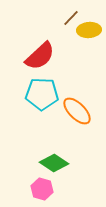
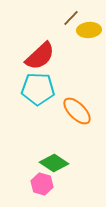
cyan pentagon: moved 4 px left, 5 px up
pink hexagon: moved 5 px up
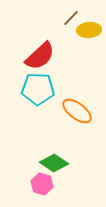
orange ellipse: rotated 8 degrees counterclockwise
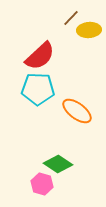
green diamond: moved 4 px right, 1 px down
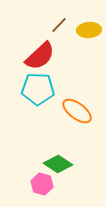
brown line: moved 12 px left, 7 px down
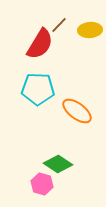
yellow ellipse: moved 1 px right
red semicircle: moved 12 px up; rotated 16 degrees counterclockwise
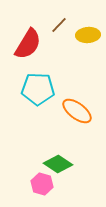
yellow ellipse: moved 2 px left, 5 px down
red semicircle: moved 12 px left
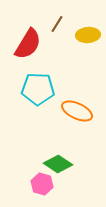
brown line: moved 2 px left, 1 px up; rotated 12 degrees counterclockwise
orange ellipse: rotated 12 degrees counterclockwise
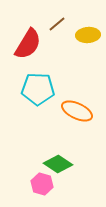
brown line: rotated 18 degrees clockwise
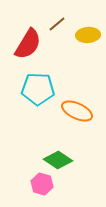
green diamond: moved 4 px up
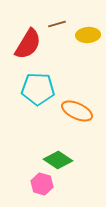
brown line: rotated 24 degrees clockwise
